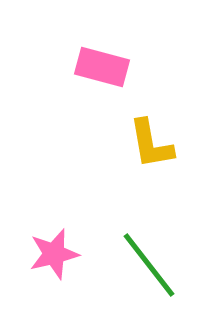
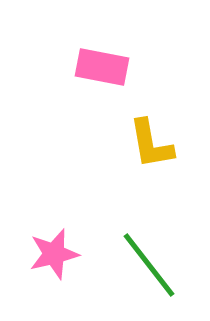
pink rectangle: rotated 4 degrees counterclockwise
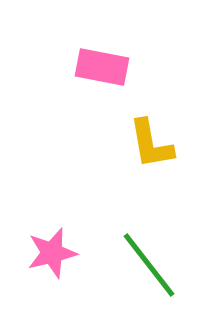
pink star: moved 2 px left, 1 px up
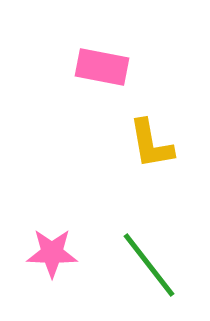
pink star: rotated 15 degrees clockwise
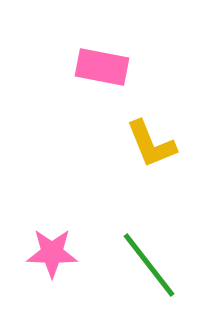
yellow L-shape: rotated 12 degrees counterclockwise
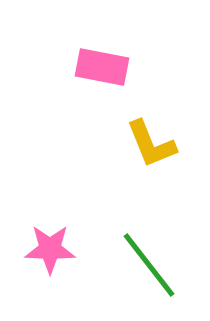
pink star: moved 2 px left, 4 px up
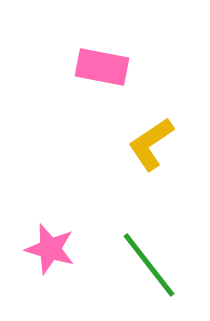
yellow L-shape: rotated 78 degrees clockwise
pink star: rotated 15 degrees clockwise
